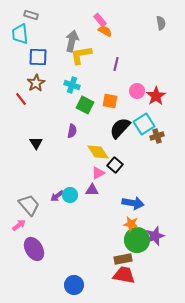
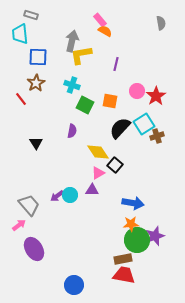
orange star: rotated 14 degrees counterclockwise
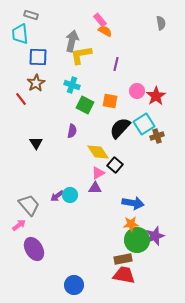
purple triangle: moved 3 px right, 2 px up
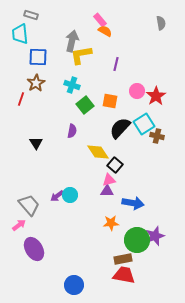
red line: rotated 56 degrees clockwise
green square: rotated 24 degrees clockwise
brown cross: rotated 32 degrees clockwise
pink triangle: moved 11 px right, 7 px down; rotated 16 degrees clockwise
purple triangle: moved 12 px right, 3 px down
orange star: moved 20 px left, 1 px up
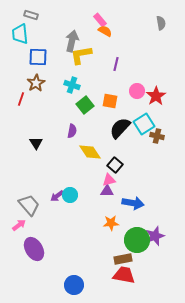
yellow diamond: moved 8 px left
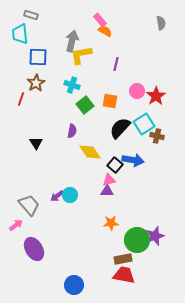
blue arrow: moved 43 px up
pink arrow: moved 3 px left
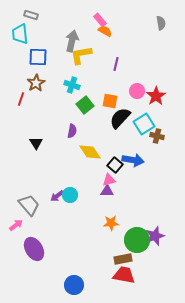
black semicircle: moved 10 px up
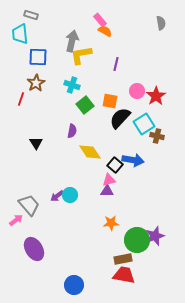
pink arrow: moved 5 px up
